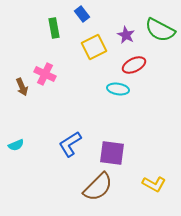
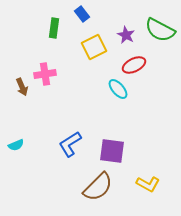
green rectangle: rotated 18 degrees clockwise
pink cross: rotated 35 degrees counterclockwise
cyan ellipse: rotated 40 degrees clockwise
purple square: moved 2 px up
yellow L-shape: moved 6 px left
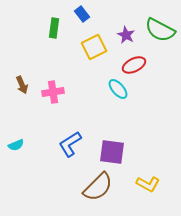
pink cross: moved 8 px right, 18 px down
brown arrow: moved 2 px up
purple square: moved 1 px down
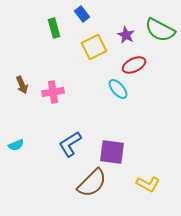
green rectangle: rotated 24 degrees counterclockwise
brown semicircle: moved 6 px left, 4 px up
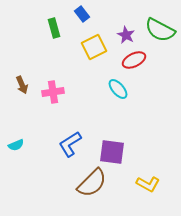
red ellipse: moved 5 px up
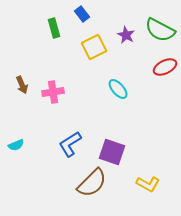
red ellipse: moved 31 px right, 7 px down
purple square: rotated 12 degrees clockwise
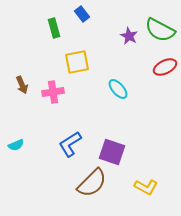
purple star: moved 3 px right, 1 px down
yellow square: moved 17 px left, 15 px down; rotated 15 degrees clockwise
yellow L-shape: moved 2 px left, 3 px down
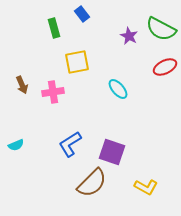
green semicircle: moved 1 px right, 1 px up
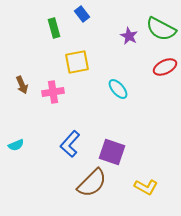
blue L-shape: rotated 16 degrees counterclockwise
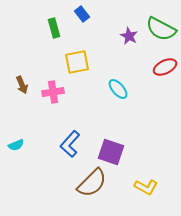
purple square: moved 1 px left
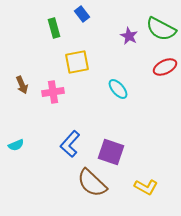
brown semicircle: rotated 88 degrees clockwise
